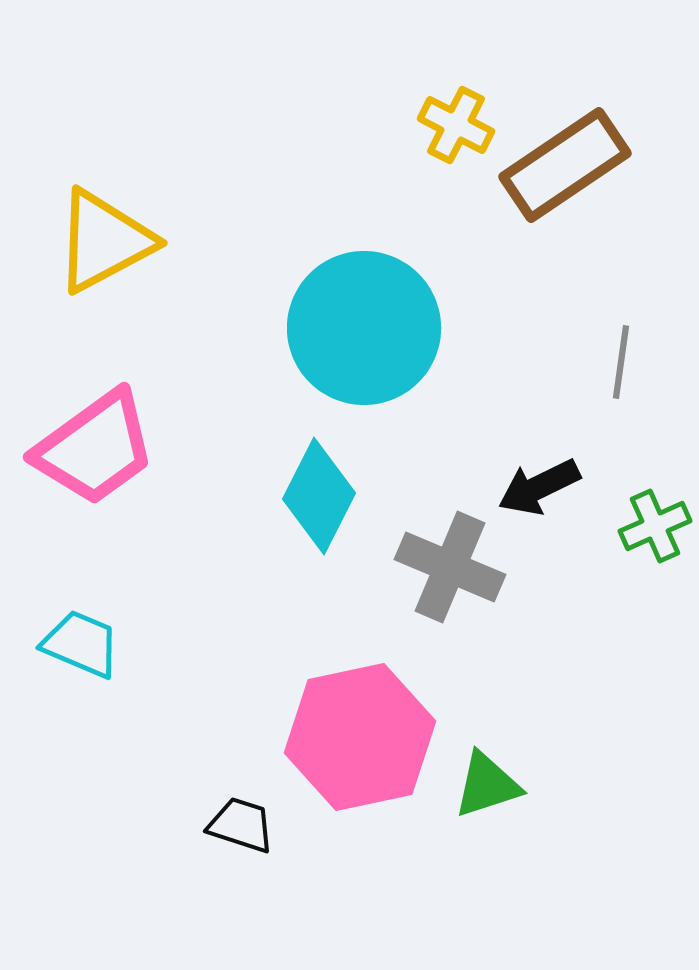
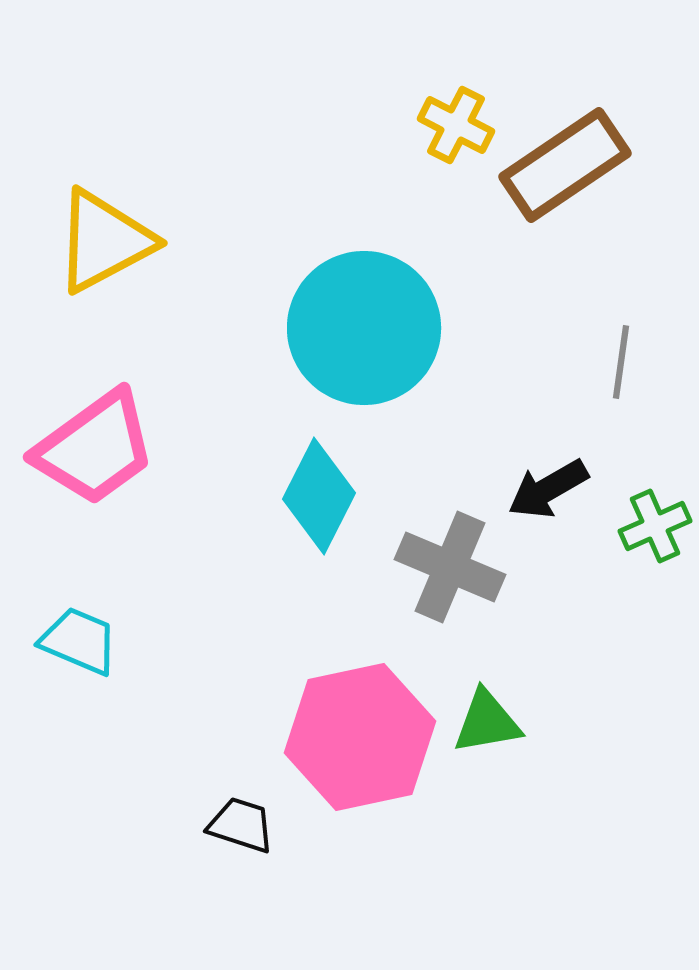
black arrow: moved 9 px right, 2 px down; rotated 4 degrees counterclockwise
cyan trapezoid: moved 2 px left, 3 px up
green triangle: moved 63 px up; rotated 8 degrees clockwise
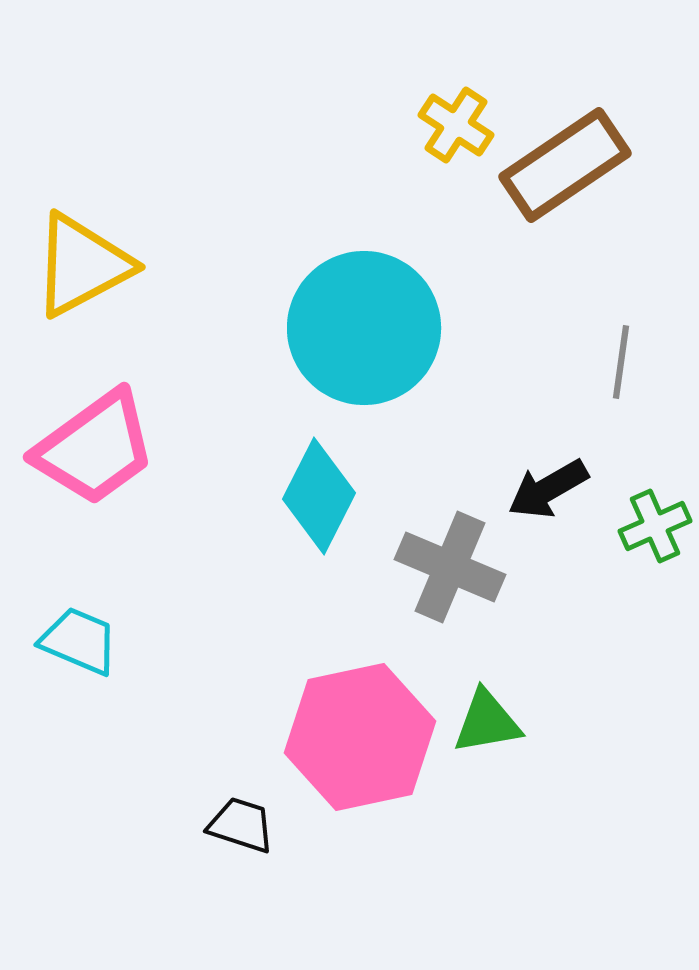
yellow cross: rotated 6 degrees clockwise
yellow triangle: moved 22 px left, 24 px down
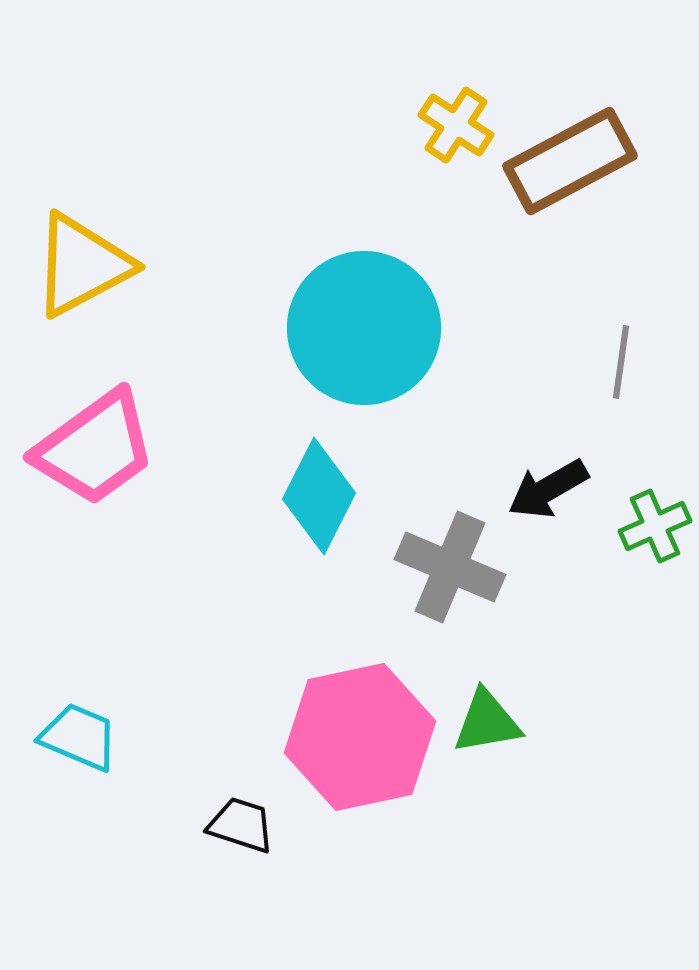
brown rectangle: moved 5 px right, 4 px up; rotated 6 degrees clockwise
cyan trapezoid: moved 96 px down
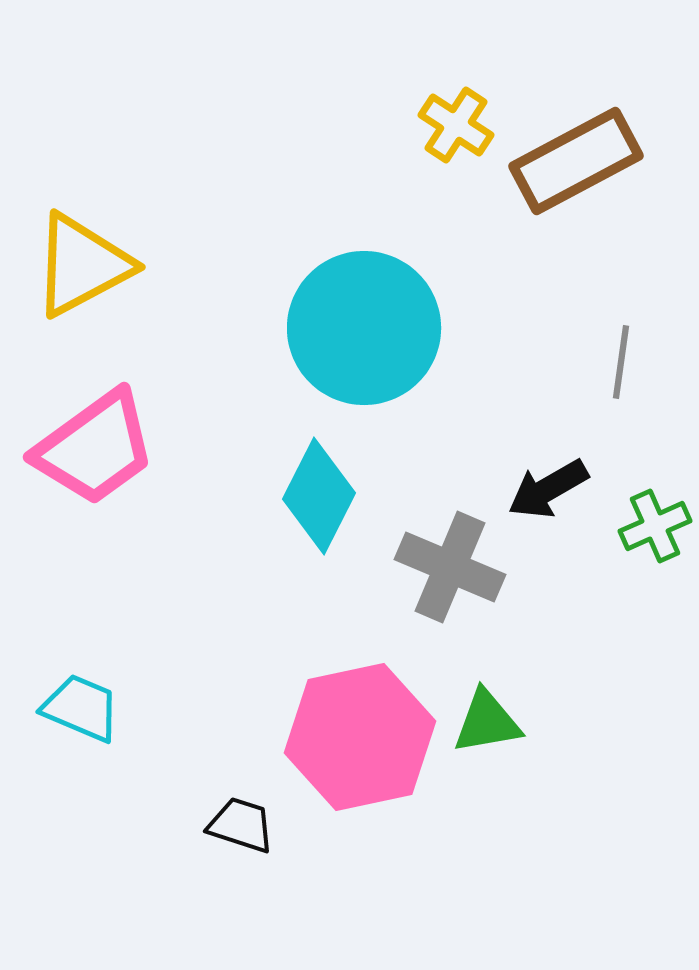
brown rectangle: moved 6 px right
cyan trapezoid: moved 2 px right, 29 px up
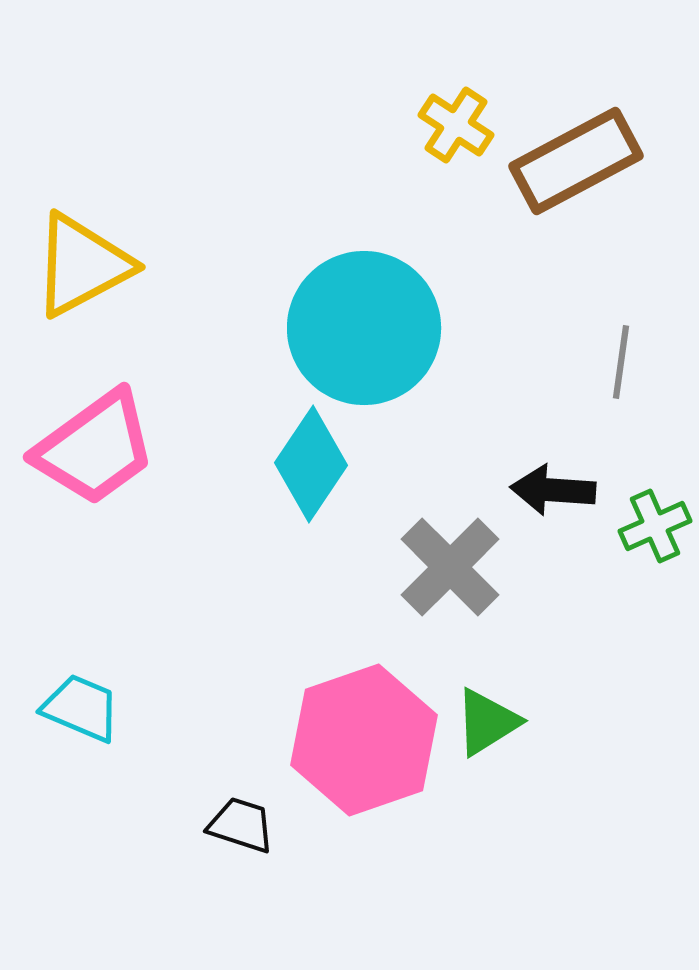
black arrow: moved 5 px right, 1 px down; rotated 34 degrees clockwise
cyan diamond: moved 8 px left, 32 px up; rotated 7 degrees clockwise
gray cross: rotated 22 degrees clockwise
green triangle: rotated 22 degrees counterclockwise
pink hexagon: moved 4 px right, 3 px down; rotated 7 degrees counterclockwise
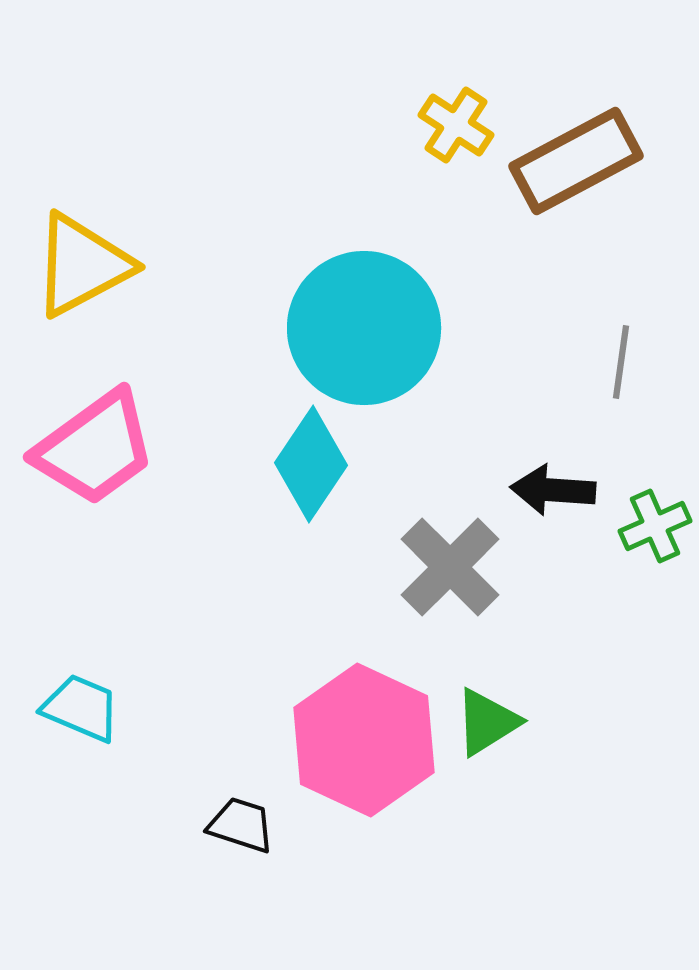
pink hexagon: rotated 16 degrees counterclockwise
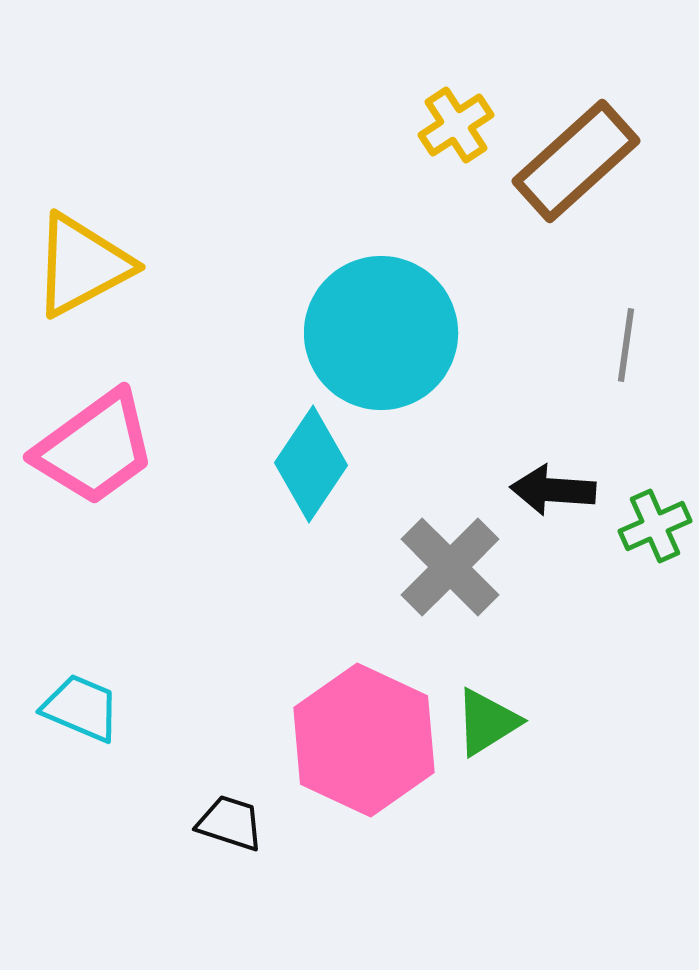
yellow cross: rotated 24 degrees clockwise
brown rectangle: rotated 14 degrees counterclockwise
cyan circle: moved 17 px right, 5 px down
gray line: moved 5 px right, 17 px up
black trapezoid: moved 11 px left, 2 px up
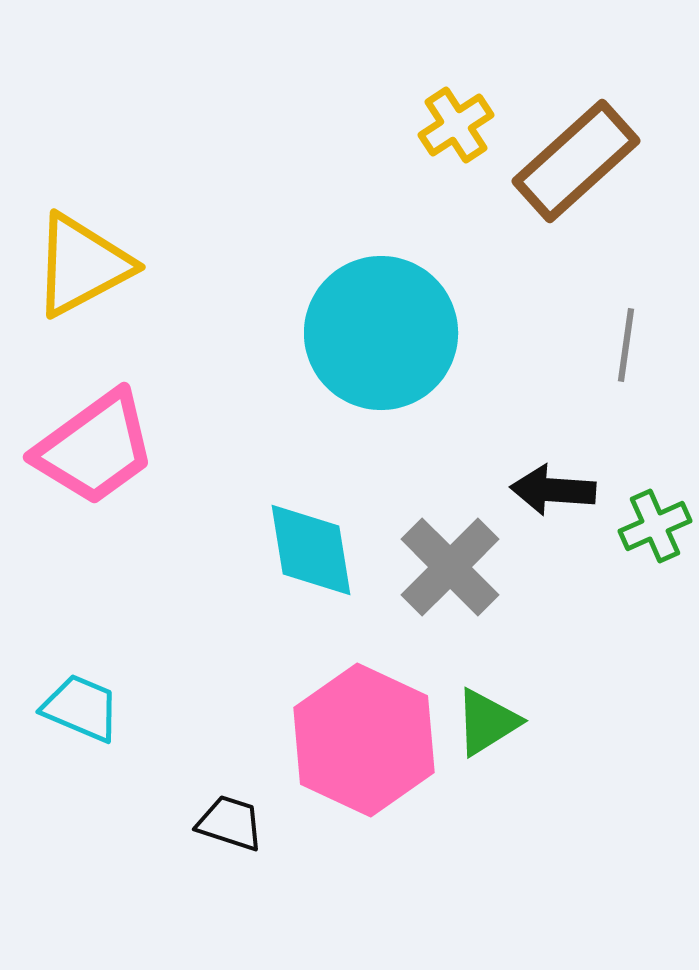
cyan diamond: moved 86 px down; rotated 43 degrees counterclockwise
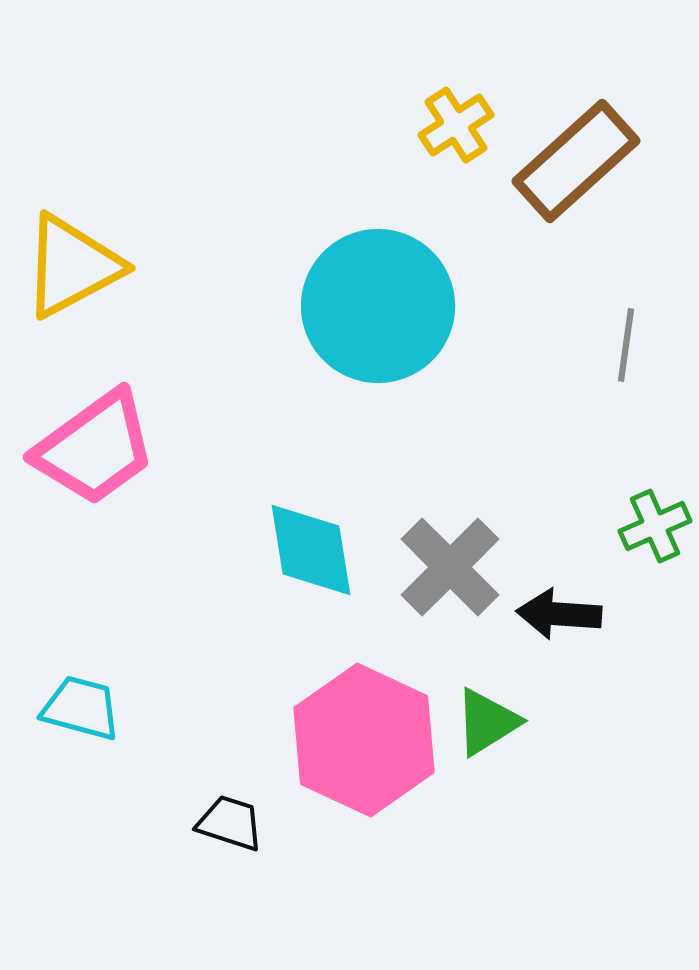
yellow triangle: moved 10 px left, 1 px down
cyan circle: moved 3 px left, 27 px up
black arrow: moved 6 px right, 124 px down
cyan trapezoid: rotated 8 degrees counterclockwise
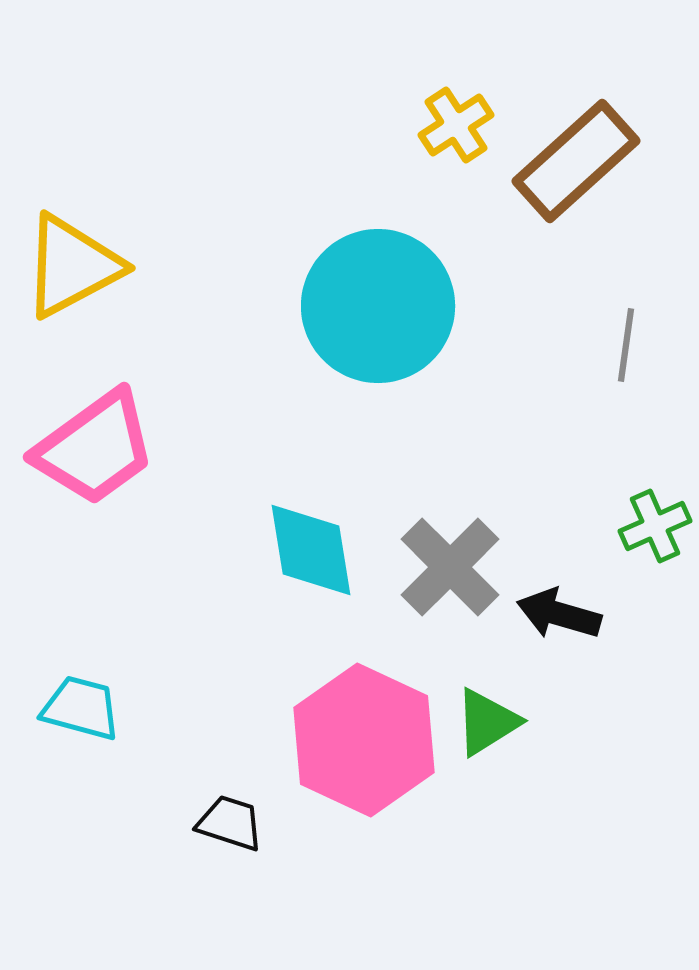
black arrow: rotated 12 degrees clockwise
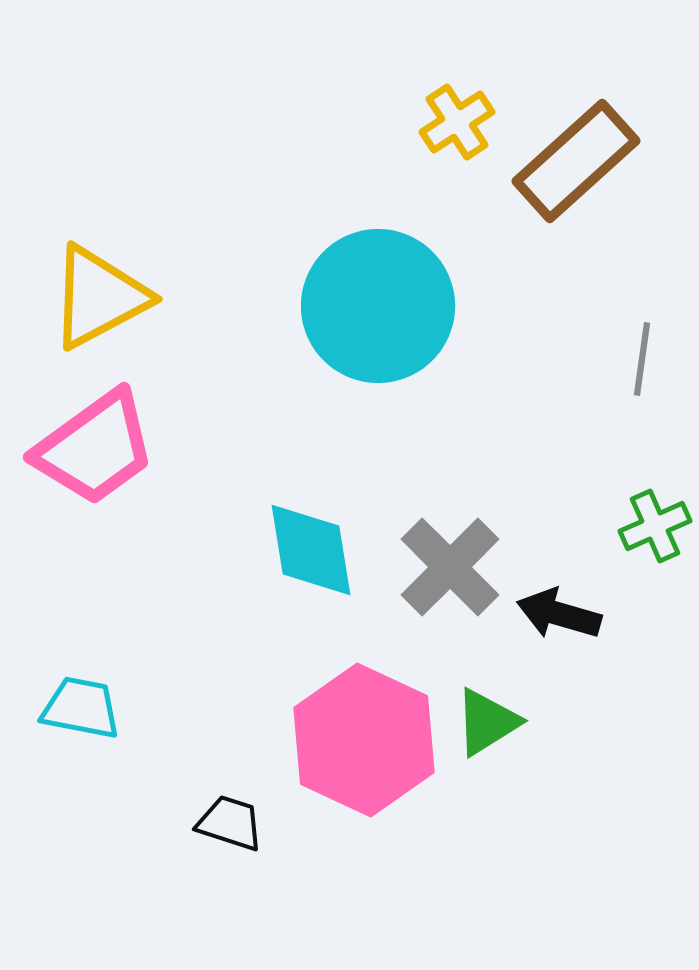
yellow cross: moved 1 px right, 3 px up
yellow triangle: moved 27 px right, 31 px down
gray line: moved 16 px right, 14 px down
cyan trapezoid: rotated 4 degrees counterclockwise
